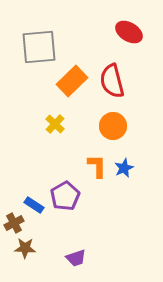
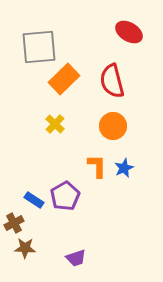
orange rectangle: moved 8 px left, 2 px up
blue rectangle: moved 5 px up
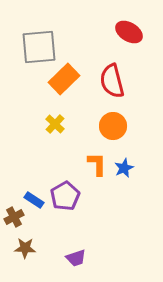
orange L-shape: moved 2 px up
brown cross: moved 6 px up
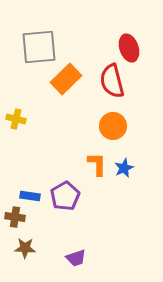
red ellipse: moved 16 px down; rotated 40 degrees clockwise
orange rectangle: moved 2 px right
yellow cross: moved 39 px left, 5 px up; rotated 30 degrees counterclockwise
blue rectangle: moved 4 px left, 4 px up; rotated 24 degrees counterclockwise
brown cross: moved 1 px right; rotated 36 degrees clockwise
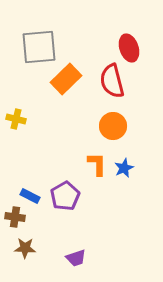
blue rectangle: rotated 18 degrees clockwise
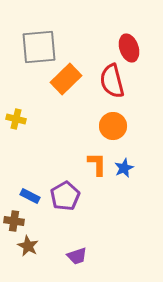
brown cross: moved 1 px left, 4 px down
brown star: moved 3 px right, 2 px up; rotated 25 degrees clockwise
purple trapezoid: moved 1 px right, 2 px up
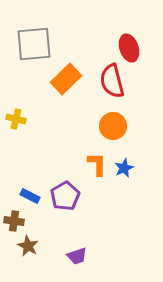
gray square: moved 5 px left, 3 px up
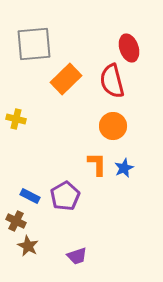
brown cross: moved 2 px right; rotated 18 degrees clockwise
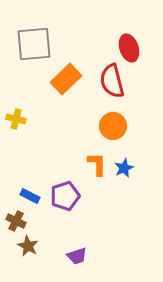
purple pentagon: rotated 12 degrees clockwise
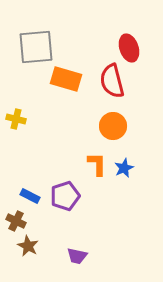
gray square: moved 2 px right, 3 px down
orange rectangle: rotated 60 degrees clockwise
purple trapezoid: rotated 30 degrees clockwise
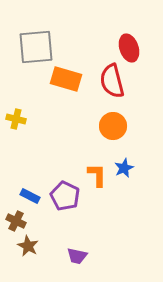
orange L-shape: moved 11 px down
purple pentagon: rotated 28 degrees counterclockwise
